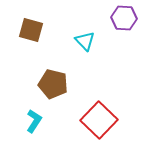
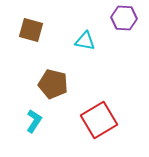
cyan triangle: rotated 35 degrees counterclockwise
red square: rotated 15 degrees clockwise
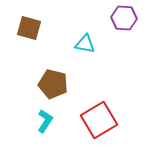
brown square: moved 2 px left, 2 px up
cyan triangle: moved 3 px down
cyan L-shape: moved 11 px right
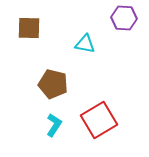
brown square: rotated 15 degrees counterclockwise
cyan L-shape: moved 9 px right, 4 px down
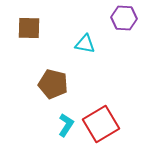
red square: moved 2 px right, 4 px down
cyan L-shape: moved 12 px right
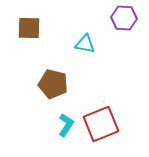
red square: rotated 9 degrees clockwise
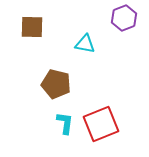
purple hexagon: rotated 25 degrees counterclockwise
brown square: moved 3 px right, 1 px up
brown pentagon: moved 3 px right
cyan L-shape: moved 1 px left, 2 px up; rotated 25 degrees counterclockwise
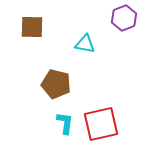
red square: rotated 9 degrees clockwise
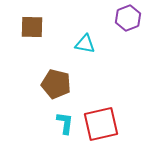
purple hexagon: moved 4 px right
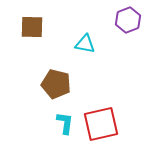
purple hexagon: moved 2 px down
